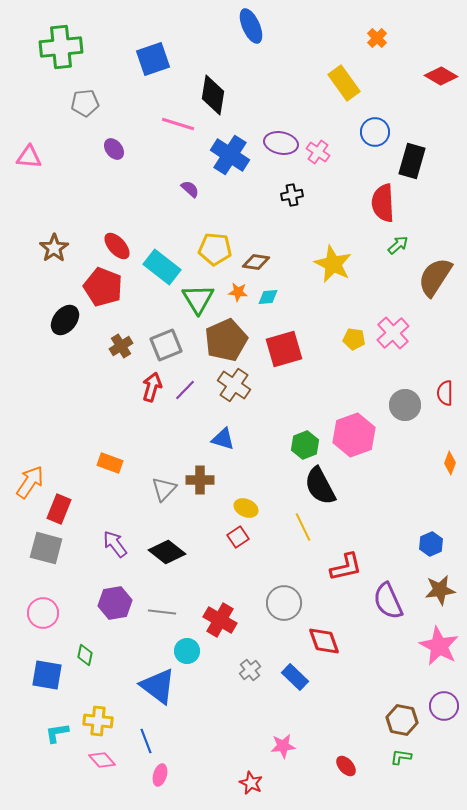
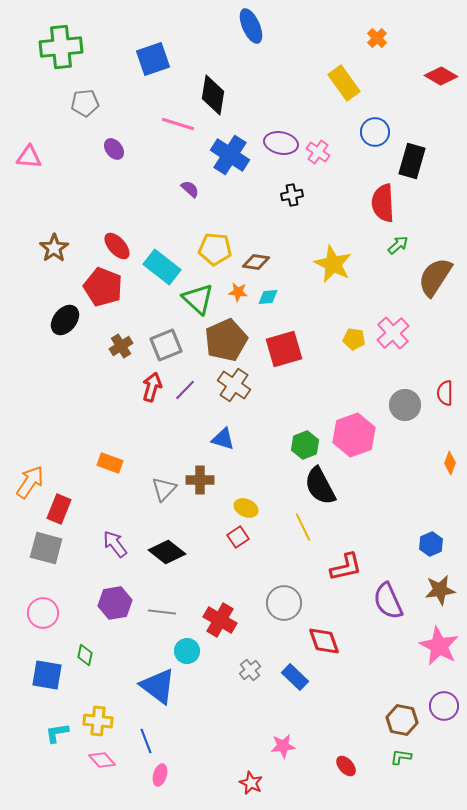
green triangle at (198, 299): rotated 16 degrees counterclockwise
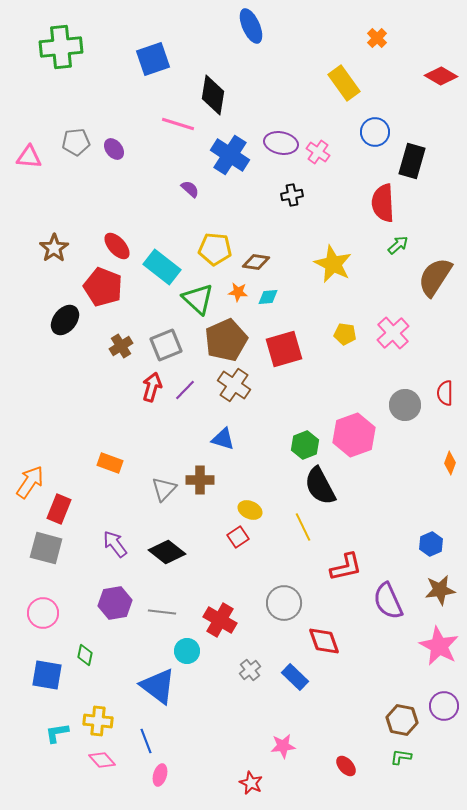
gray pentagon at (85, 103): moved 9 px left, 39 px down
yellow pentagon at (354, 339): moved 9 px left, 5 px up
yellow ellipse at (246, 508): moved 4 px right, 2 px down
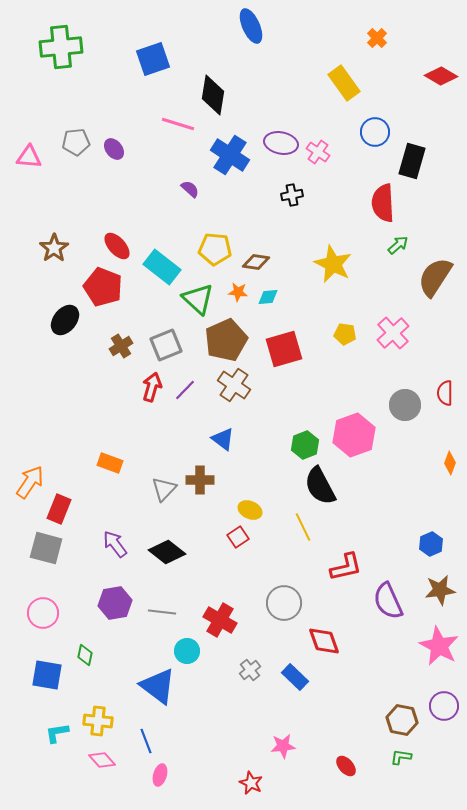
blue triangle at (223, 439): rotated 20 degrees clockwise
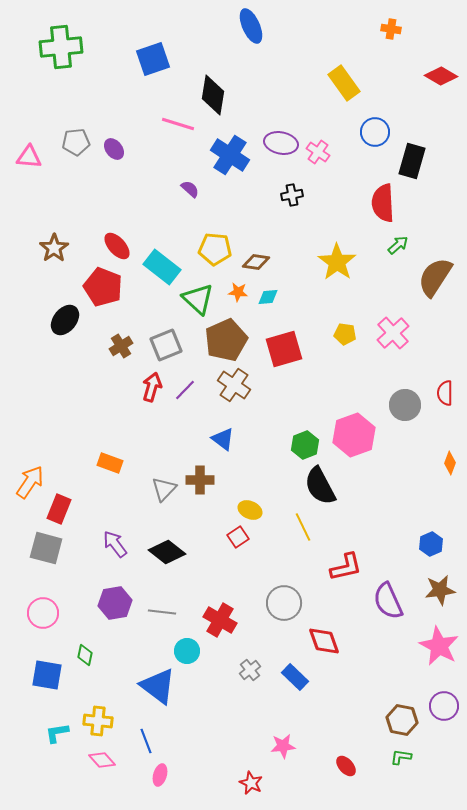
orange cross at (377, 38): moved 14 px right, 9 px up; rotated 36 degrees counterclockwise
yellow star at (333, 264): moved 4 px right, 2 px up; rotated 9 degrees clockwise
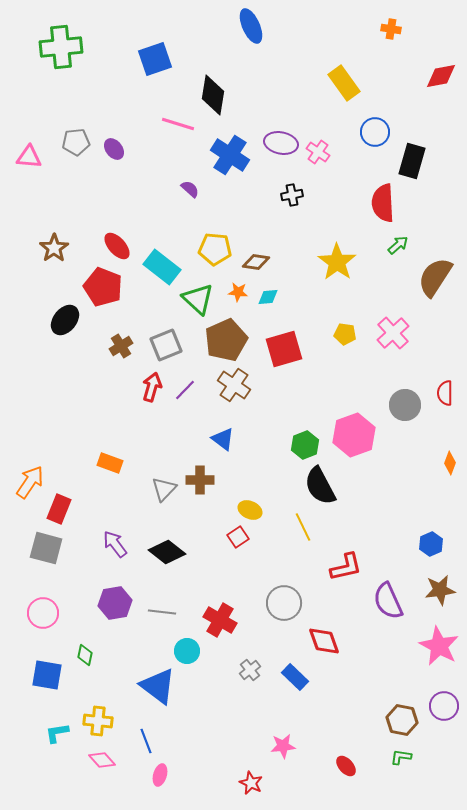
blue square at (153, 59): moved 2 px right
red diamond at (441, 76): rotated 40 degrees counterclockwise
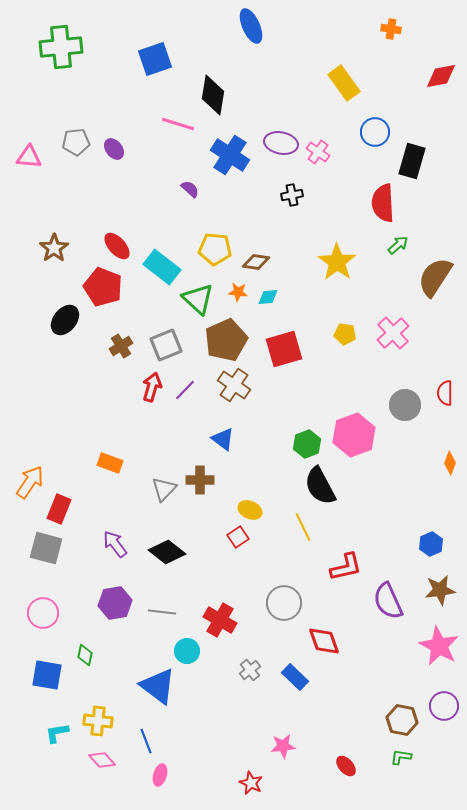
green hexagon at (305, 445): moved 2 px right, 1 px up
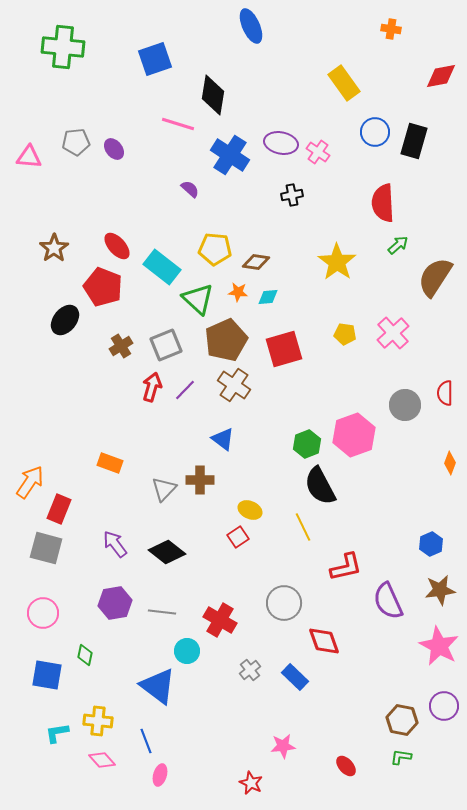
green cross at (61, 47): moved 2 px right; rotated 12 degrees clockwise
black rectangle at (412, 161): moved 2 px right, 20 px up
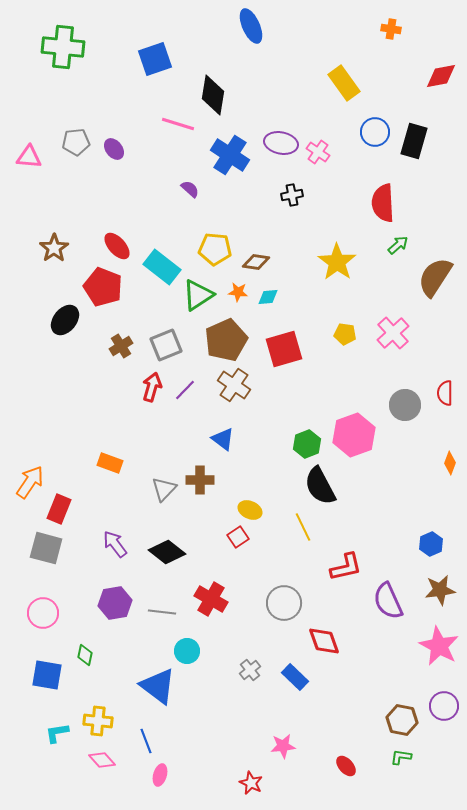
green triangle at (198, 299): moved 4 px up; rotated 44 degrees clockwise
red cross at (220, 620): moved 9 px left, 21 px up
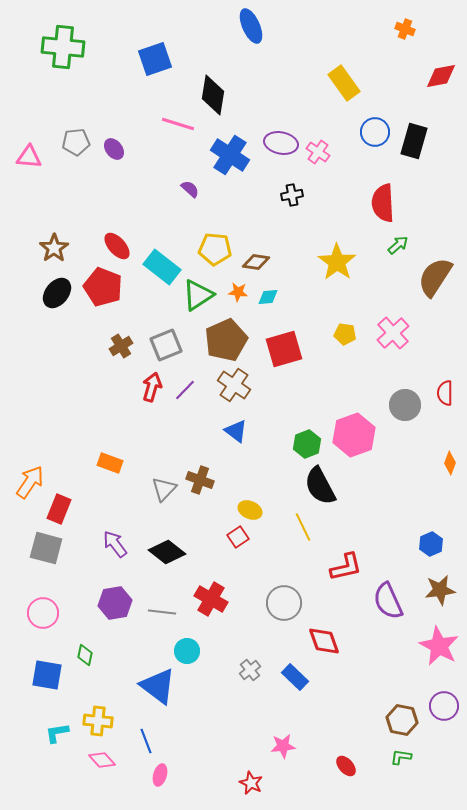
orange cross at (391, 29): moved 14 px right; rotated 12 degrees clockwise
black ellipse at (65, 320): moved 8 px left, 27 px up
blue triangle at (223, 439): moved 13 px right, 8 px up
brown cross at (200, 480): rotated 20 degrees clockwise
